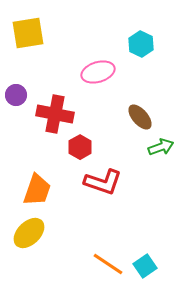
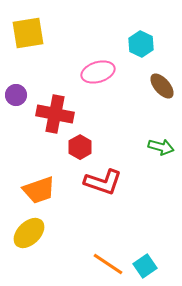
brown ellipse: moved 22 px right, 31 px up
green arrow: rotated 35 degrees clockwise
orange trapezoid: moved 2 px right; rotated 52 degrees clockwise
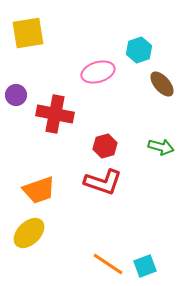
cyan hexagon: moved 2 px left, 6 px down; rotated 15 degrees clockwise
brown ellipse: moved 2 px up
red hexagon: moved 25 px right, 1 px up; rotated 15 degrees clockwise
cyan square: rotated 15 degrees clockwise
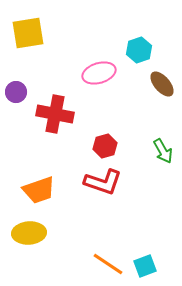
pink ellipse: moved 1 px right, 1 px down
purple circle: moved 3 px up
green arrow: moved 2 px right, 4 px down; rotated 45 degrees clockwise
yellow ellipse: rotated 40 degrees clockwise
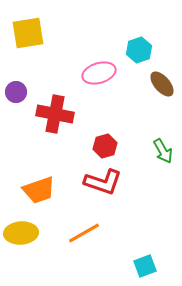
yellow ellipse: moved 8 px left
orange line: moved 24 px left, 31 px up; rotated 64 degrees counterclockwise
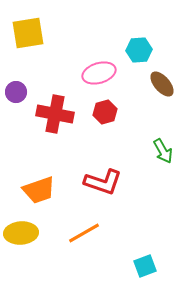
cyan hexagon: rotated 15 degrees clockwise
red hexagon: moved 34 px up
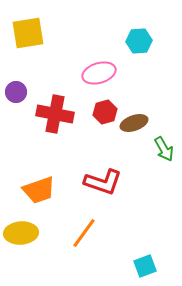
cyan hexagon: moved 9 px up
brown ellipse: moved 28 px left, 39 px down; rotated 68 degrees counterclockwise
green arrow: moved 1 px right, 2 px up
orange line: rotated 24 degrees counterclockwise
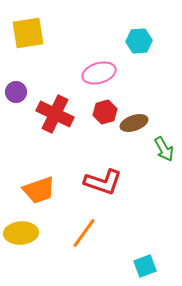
red cross: rotated 15 degrees clockwise
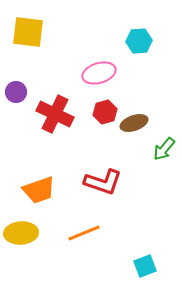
yellow square: moved 1 px up; rotated 16 degrees clockwise
green arrow: rotated 70 degrees clockwise
orange line: rotated 32 degrees clockwise
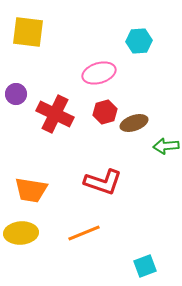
purple circle: moved 2 px down
green arrow: moved 2 px right, 3 px up; rotated 45 degrees clockwise
orange trapezoid: moved 8 px left; rotated 28 degrees clockwise
